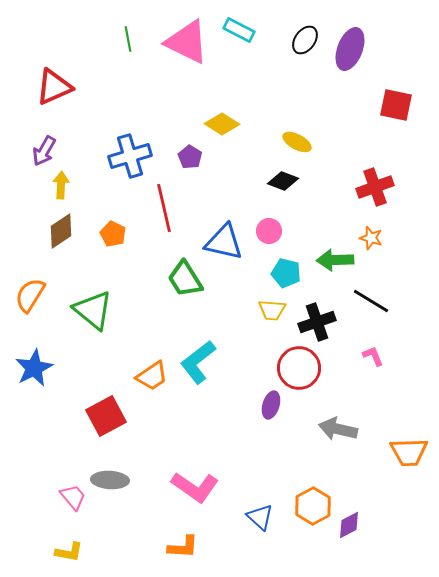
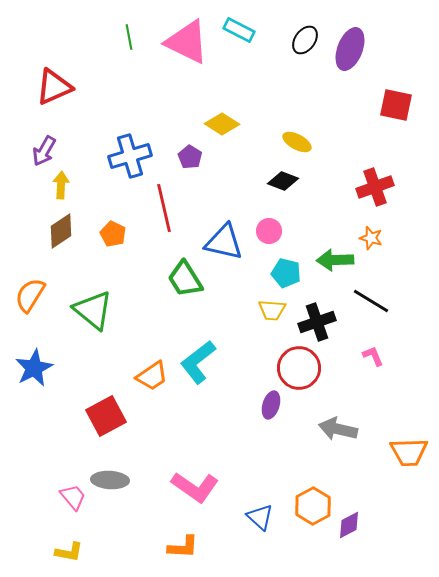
green line at (128, 39): moved 1 px right, 2 px up
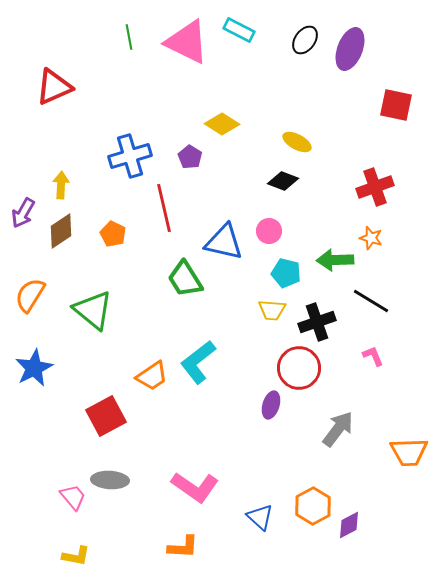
purple arrow at (44, 151): moved 21 px left, 62 px down
gray arrow at (338, 429): rotated 114 degrees clockwise
yellow L-shape at (69, 552): moved 7 px right, 4 px down
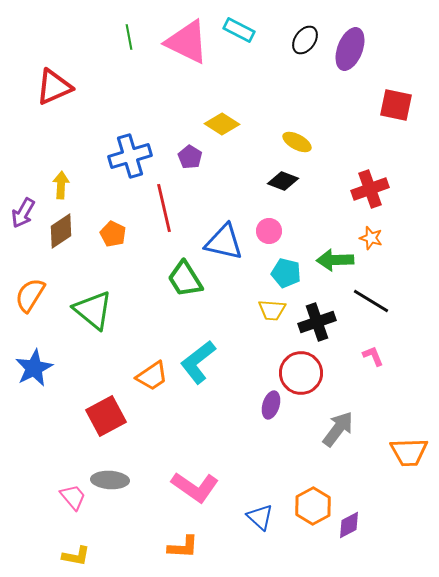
red cross at (375, 187): moved 5 px left, 2 px down
red circle at (299, 368): moved 2 px right, 5 px down
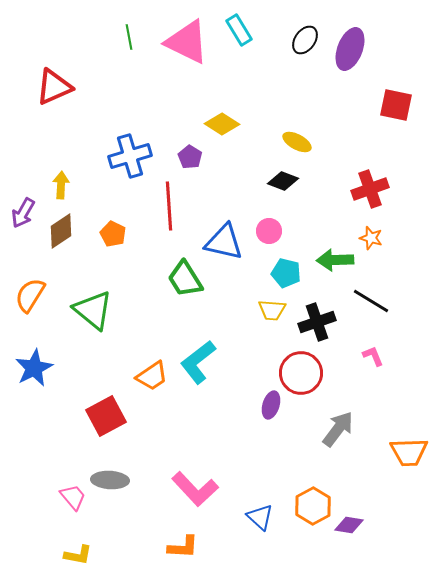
cyan rectangle at (239, 30): rotated 32 degrees clockwise
red line at (164, 208): moved 5 px right, 2 px up; rotated 9 degrees clockwise
pink L-shape at (195, 487): moved 2 px down; rotated 12 degrees clockwise
purple diamond at (349, 525): rotated 36 degrees clockwise
yellow L-shape at (76, 556): moved 2 px right, 1 px up
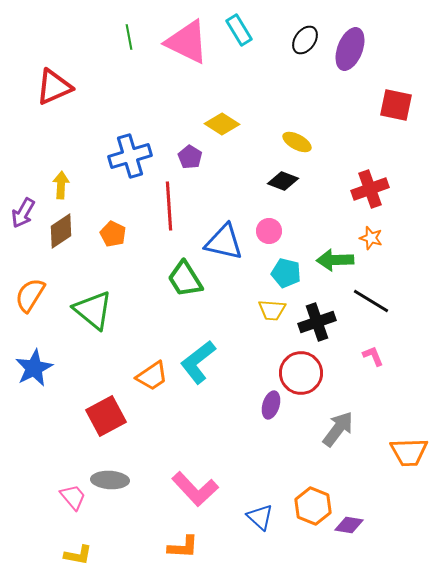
orange hexagon at (313, 506): rotated 9 degrees counterclockwise
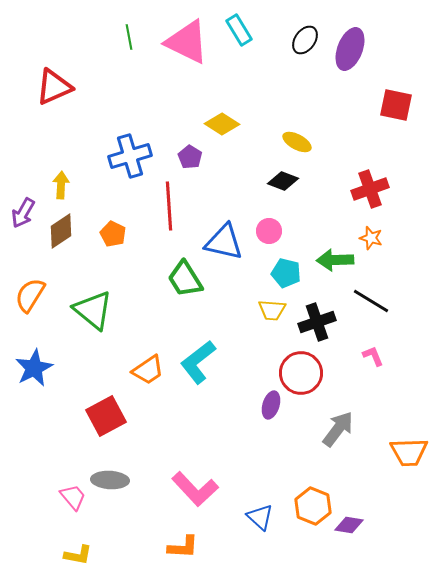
orange trapezoid at (152, 376): moved 4 px left, 6 px up
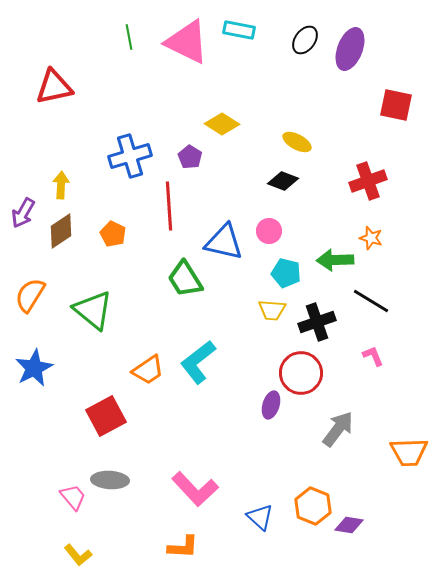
cyan rectangle at (239, 30): rotated 48 degrees counterclockwise
red triangle at (54, 87): rotated 12 degrees clockwise
red cross at (370, 189): moved 2 px left, 8 px up
yellow L-shape at (78, 555): rotated 40 degrees clockwise
